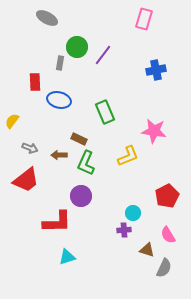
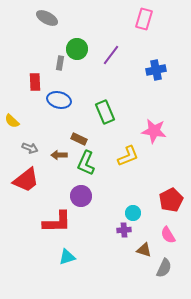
green circle: moved 2 px down
purple line: moved 8 px right
yellow semicircle: rotated 84 degrees counterclockwise
red pentagon: moved 4 px right, 4 px down
brown triangle: moved 3 px left
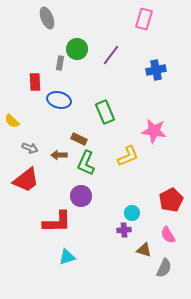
gray ellipse: rotated 40 degrees clockwise
cyan circle: moved 1 px left
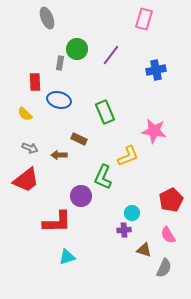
yellow semicircle: moved 13 px right, 7 px up
green L-shape: moved 17 px right, 14 px down
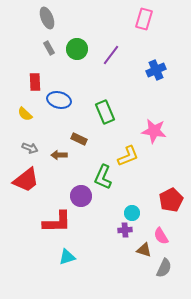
gray rectangle: moved 11 px left, 15 px up; rotated 40 degrees counterclockwise
blue cross: rotated 12 degrees counterclockwise
purple cross: moved 1 px right
pink semicircle: moved 7 px left, 1 px down
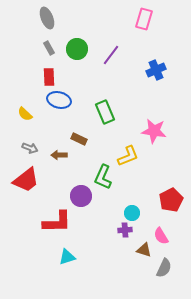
red rectangle: moved 14 px right, 5 px up
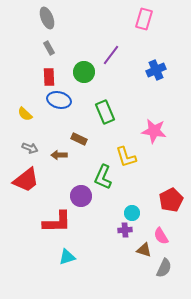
green circle: moved 7 px right, 23 px down
yellow L-shape: moved 2 px left, 1 px down; rotated 95 degrees clockwise
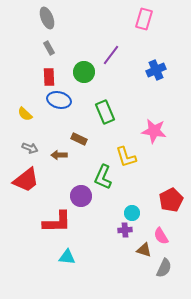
cyan triangle: rotated 24 degrees clockwise
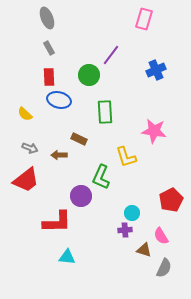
green circle: moved 5 px right, 3 px down
green rectangle: rotated 20 degrees clockwise
green L-shape: moved 2 px left
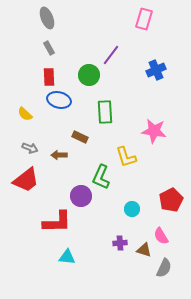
brown rectangle: moved 1 px right, 2 px up
cyan circle: moved 4 px up
purple cross: moved 5 px left, 13 px down
